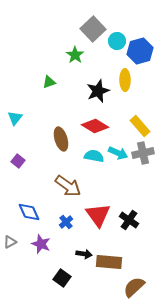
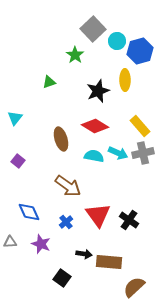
gray triangle: rotated 24 degrees clockwise
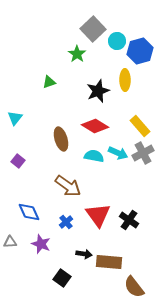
green star: moved 2 px right, 1 px up
gray cross: rotated 15 degrees counterclockwise
brown semicircle: rotated 85 degrees counterclockwise
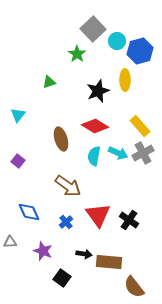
cyan triangle: moved 3 px right, 3 px up
cyan semicircle: rotated 90 degrees counterclockwise
purple star: moved 2 px right, 7 px down
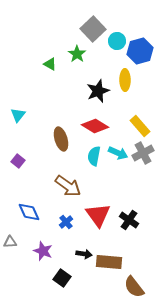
green triangle: moved 1 px right, 18 px up; rotated 48 degrees clockwise
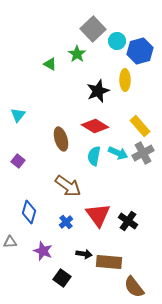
blue diamond: rotated 40 degrees clockwise
black cross: moved 1 px left, 1 px down
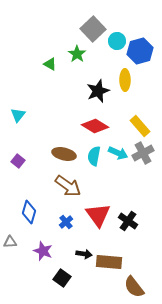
brown ellipse: moved 3 px right, 15 px down; rotated 60 degrees counterclockwise
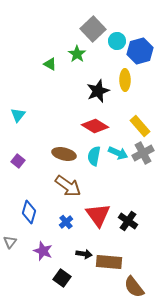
gray triangle: rotated 48 degrees counterclockwise
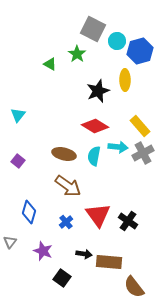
gray square: rotated 20 degrees counterclockwise
cyan arrow: moved 6 px up; rotated 18 degrees counterclockwise
